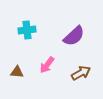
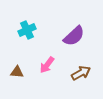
cyan cross: rotated 18 degrees counterclockwise
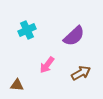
brown triangle: moved 13 px down
